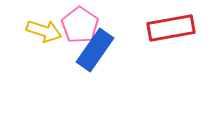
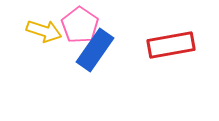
red rectangle: moved 17 px down
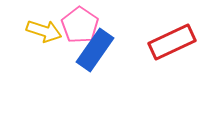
red rectangle: moved 1 px right, 3 px up; rotated 15 degrees counterclockwise
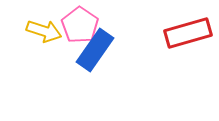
red rectangle: moved 16 px right, 9 px up; rotated 9 degrees clockwise
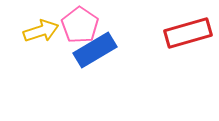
yellow arrow: moved 3 px left; rotated 36 degrees counterclockwise
blue rectangle: rotated 24 degrees clockwise
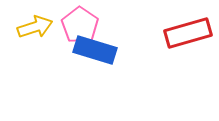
yellow arrow: moved 6 px left, 4 px up
blue rectangle: rotated 48 degrees clockwise
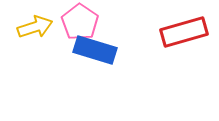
pink pentagon: moved 3 px up
red rectangle: moved 4 px left, 1 px up
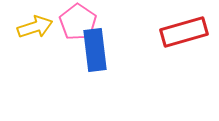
pink pentagon: moved 2 px left
blue rectangle: rotated 66 degrees clockwise
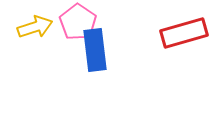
red rectangle: moved 1 px down
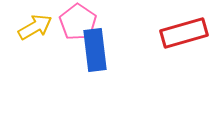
yellow arrow: rotated 12 degrees counterclockwise
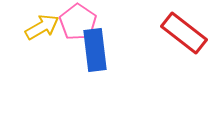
yellow arrow: moved 7 px right
red rectangle: rotated 54 degrees clockwise
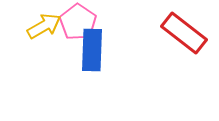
yellow arrow: moved 2 px right, 1 px up
blue rectangle: moved 3 px left; rotated 9 degrees clockwise
